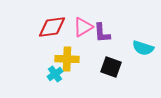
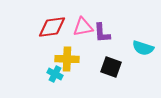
pink triangle: rotated 20 degrees clockwise
cyan cross: rotated 28 degrees counterclockwise
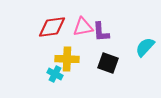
purple L-shape: moved 1 px left, 1 px up
cyan semicircle: moved 2 px right, 1 px up; rotated 115 degrees clockwise
black square: moved 3 px left, 4 px up
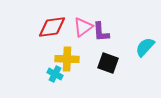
pink triangle: rotated 25 degrees counterclockwise
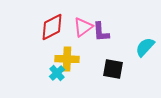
red diamond: rotated 20 degrees counterclockwise
black square: moved 5 px right, 6 px down; rotated 10 degrees counterclockwise
cyan cross: moved 2 px right, 1 px up; rotated 21 degrees clockwise
